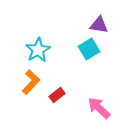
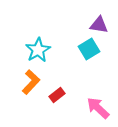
pink arrow: moved 1 px left
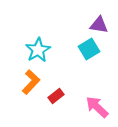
red rectangle: moved 1 px left, 1 px down
pink arrow: moved 1 px left, 1 px up
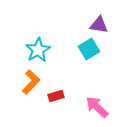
red rectangle: rotated 21 degrees clockwise
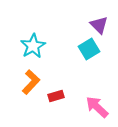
purple triangle: rotated 36 degrees clockwise
cyan star: moved 5 px left, 4 px up
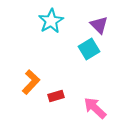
cyan star: moved 18 px right, 25 px up
pink arrow: moved 2 px left, 1 px down
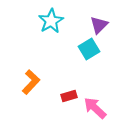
purple triangle: rotated 30 degrees clockwise
red rectangle: moved 13 px right
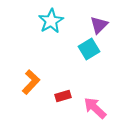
red rectangle: moved 6 px left
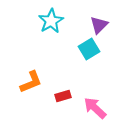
orange L-shape: rotated 25 degrees clockwise
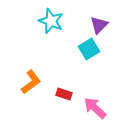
cyan star: rotated 20 degrees counterclockwise
orange L-shape: rotated 15 degrees counterclockwise
red rectangle: moved 1 px right, 2 px up; rotated 35 degrees clockwise
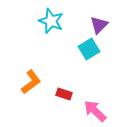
pink arrow: moved 3 px down
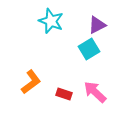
purple triangle: moved 2 px left; rotated 18 degrees clockwise
pink arrow: moved 19 px up
